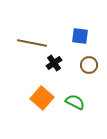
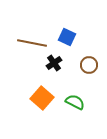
blue square: moved 13 px left, 1 px down; rotated 18 degrees clockwise
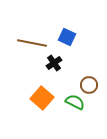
brown circle: moved 20 px down
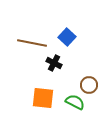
blue square: rotated 18 degrees clockwise
black cross: rotated 28 degrees counterclockwise
orange square: moved 1 px right; rotated 35 degrees counterclockwise
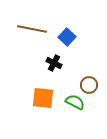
brown line: moved 14 px up
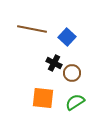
brown circle: moved 17 px left, 12 px up
green semicircle: rotated 60 degrees counterclockwise
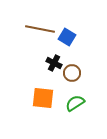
brown line: moved 8 px right
blue square: rotated 12 degrees counterclockwise
green semicircle: moved 1 px down
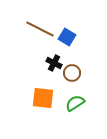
brown line: rotated 16 degrees clockwise
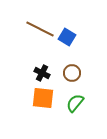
black cross: moved 12 px left, 10 px down
green semicircle: rotated 18 degrees counterclockwise
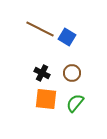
orange square: moved 3 px right, 1 px down
